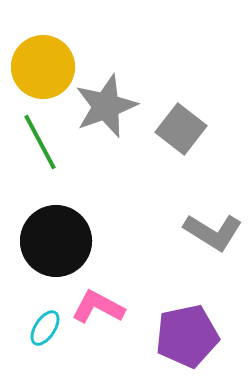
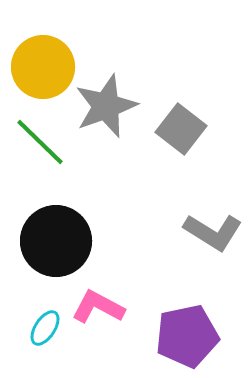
green line: rotated 18 degrees counterclockwise
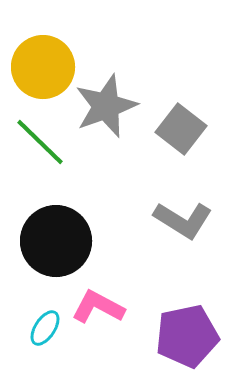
gray L-shape: moved 30 px left, 12 px up
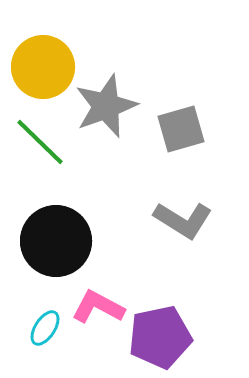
gray square: rotated 36 degrees clockwise
purple pentagon: moved 27 px left, 1 px down
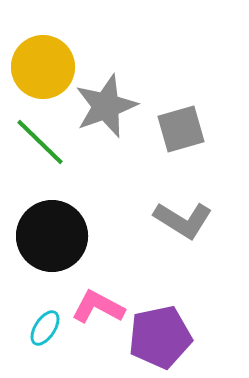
black circle: moved 4 px left, 5 px up
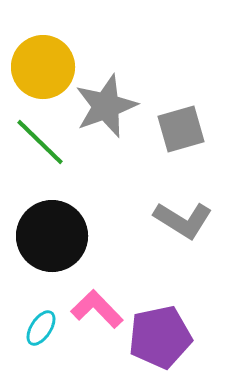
pink L-shape: moved 1 px left, 2 px down; rotated 18 degrees clockwise
cyan ellipse: moved 4 px left
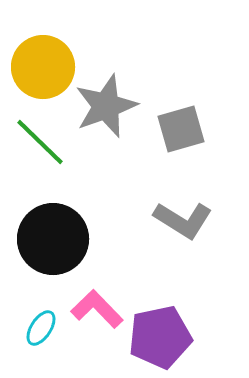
black circle: moved 1 px right, 3 px down
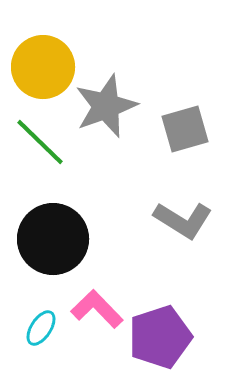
gray square: moved 4 px right
purple pentagon: rotated 6 degrees counterclockwise
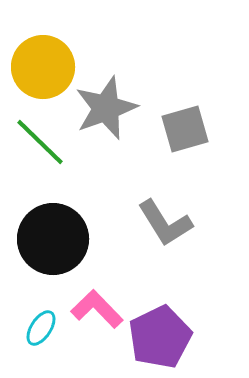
gray star: moved 2 px down
gray L-shape: moved 18 px left, 3 px down; rotated 26 degrees clockwise
purple pentagon: rotated 8 degrees counterclockwise
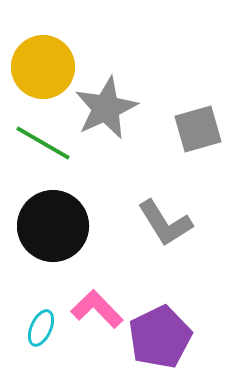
gray star: rotated 4 degrees counterclockwise
gray square: moved 13 px right
green line: moved 3 px right, 1 px down; rotated 14 degrees counterclockwise
black circle: moved 13 px up
cyan ellipse: rotated 9 degrees counterclockwise
